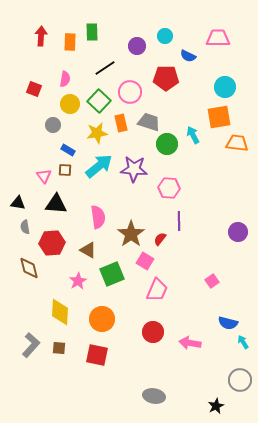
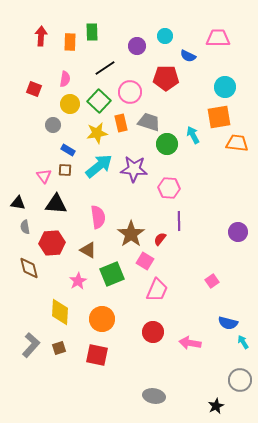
brown square at (59, 348): rotated 24 degrees counterclockwise
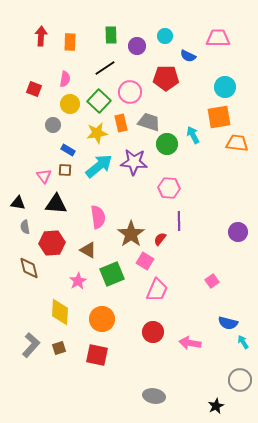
green rectangle at (92, 32): moved 19 px right, 3 px down
purple star at (134, 169): moved 7 px up
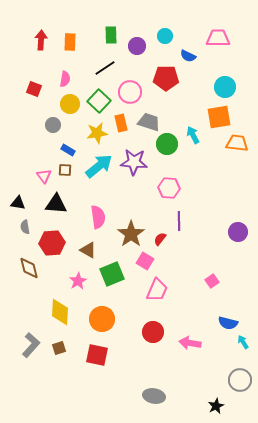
red arrow at (41, 36): moved 4 px down
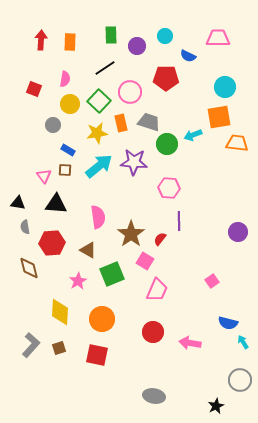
cyan arrow at (193, 135): rotated 84 degrees counterclockwise
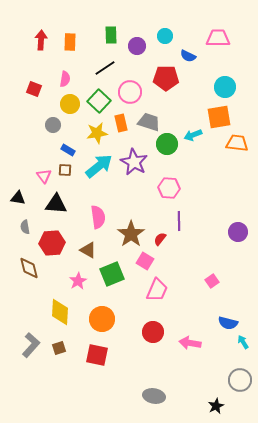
purple star at (134, 162): rotated 24 degrees clockwise
black triangle at (18, 203): moved 5 px up
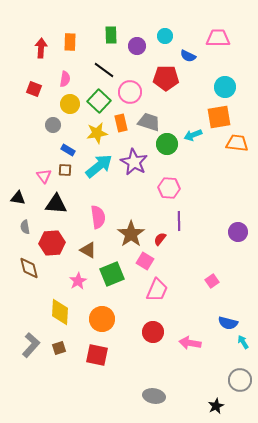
red arrow at (41, 40): moved 8 px down
black line at (105, 68): moved 1 px left, 2 px down; rotated 70 degrees clockwise
